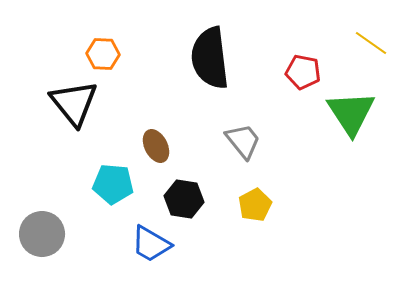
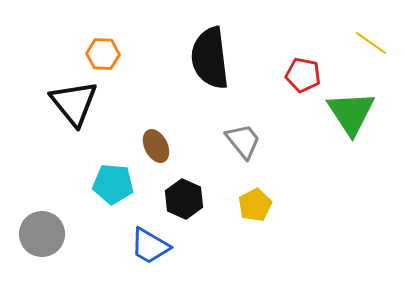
red pentagon: moved 3 px down
black hexagon: rotated 15 degrees clockwise
blue trapezoid: moved 1 px left, 2 px down
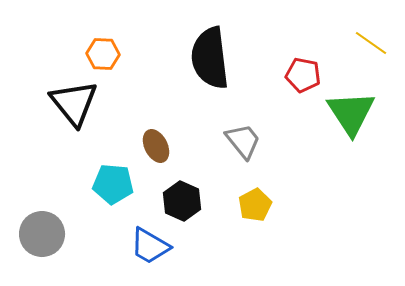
black hexagon: moved 2 px left, 2 px down
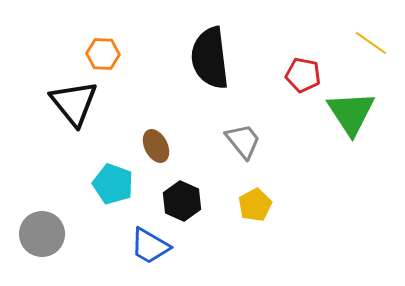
cyan pentagon: rotated 15 degrees clockwise
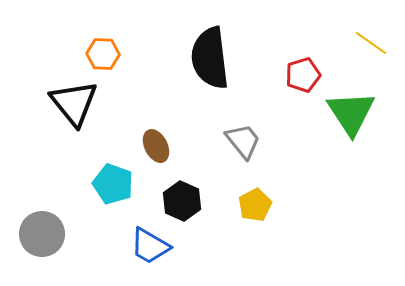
red pentagon: rotated 28 degrees counterclockwise
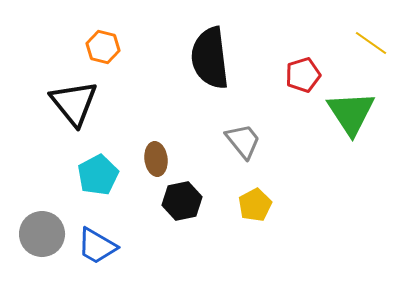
orange hexagon: moved 7 px up; rotated 12 degrees clockwise
brown ellipse: moved 13 px down; rotated 20 degrees clockwise
cyan pentagon: moved 15 px left, 9 px up; rotated 24 degrees clockwise
black hexagon: rotated 24 degrees clockwise
blue trapezoid: moved 53 px left
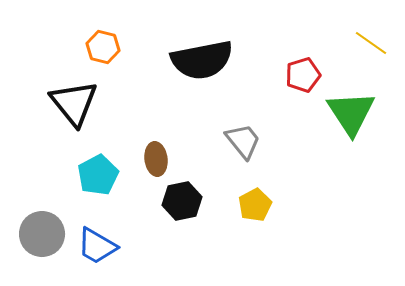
black semicircle: moved 8 px left, 2 px down; rotated 94 degrees counterclockwise
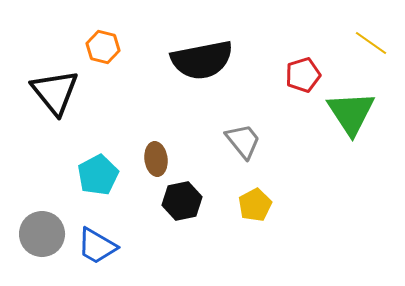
black triangle: moved 19 px left, 11 px up
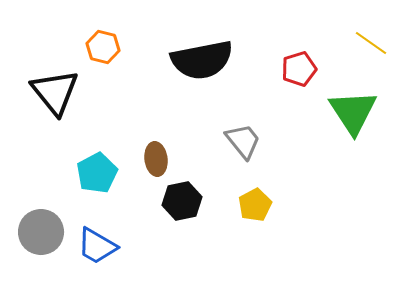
red pentagon: moved 4 px left, 6 px up
green triangle: moved 2 px right, 1 px up
cyan pentagon: moved 1 px left, 2 px up
gray circle: moved 1 px left, 2 px up
